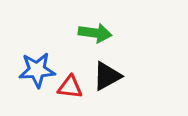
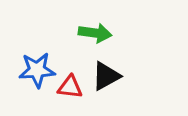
black triangle: moved 1 px left
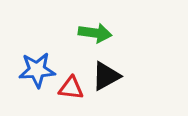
red triangle: moved 1 px right, 1 px down
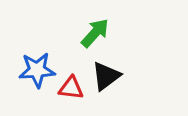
green arrow: rotated 56 degrees counterclockwise
black triangle: rotated 8 degrees counterclockwise
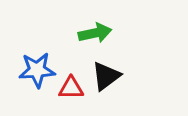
green arrow: rotated 36 degrees clockwise
red triangle: rotated 8 degrees counterclockwise
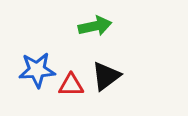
green arrow: moved 7 px up
red triangle: moved 3 px up
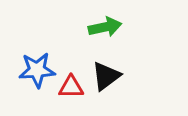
green arrow: moved 10 px right, 1 px down
red triangle: moved 2 px down
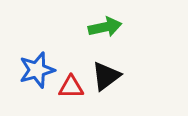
blue star: rotated 12 degrees counterclockwise
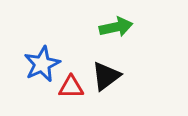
green arrow: moved 11 px right
blue star: moved 5 px right, 6 px up; rotated 9 degrees counterclockwise
